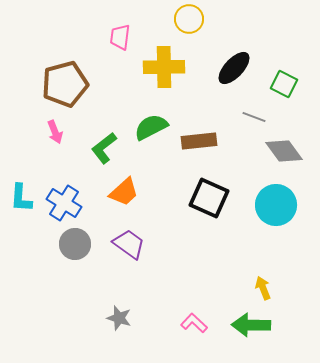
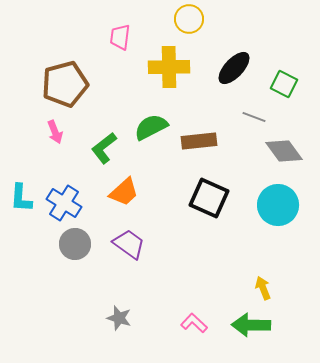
yellow cross: moved 5 px right
cyan circle: moved 2 px right
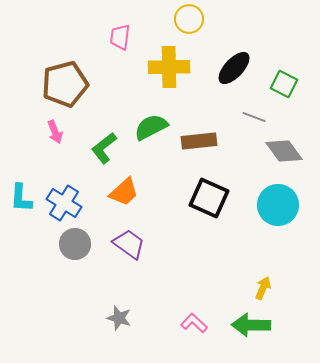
yellow arrow: rotated 45 degrees clockwise
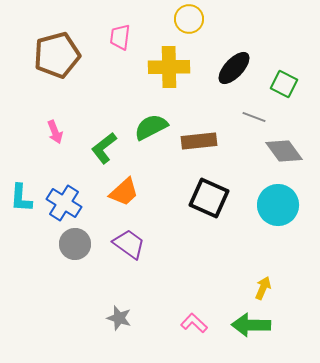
brown pentagon: moved 8 px left, 29 px up
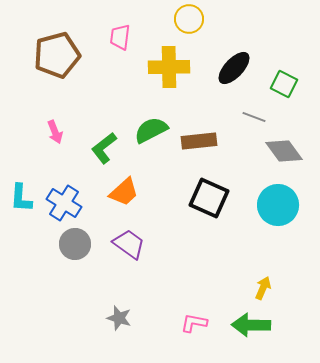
green semicircle: moved 3 px down
pink L-shape: rotated 32 degrees counterclockwise
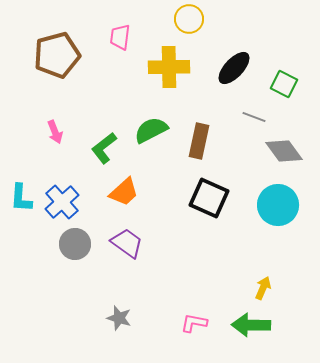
brown rectangle: rotated 72 degrees counterclockwise
blue cross: moved 2 px left, 1 px up; rotated 16 degrees clockwise
purple trapezoid: moved 2 px left, 1 px up
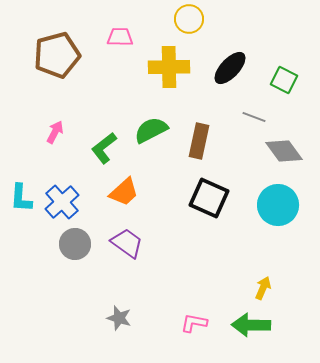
pink trapezoid: rotated 84 degrees clockwise
black ellipse: moved 4 px left
green square: moved 4 px up
pink arrow: rotated 130 degrees counterclockwise
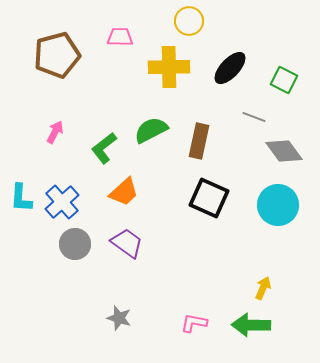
yellow circle: moved 2 px down
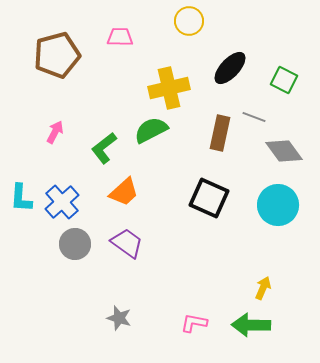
yellow cross: moved 21 px down; rotated 12 degrees counterclockwise
brown rectangle: moved 21 px right, 8 px up
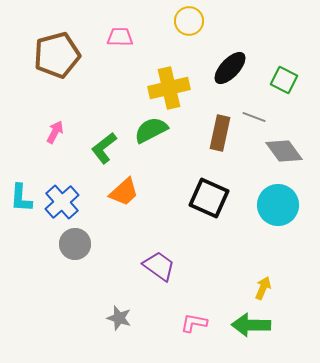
purple trapezoid: moved 32 px right, 23 px down
